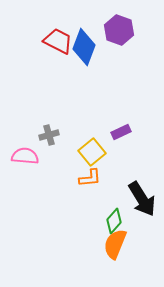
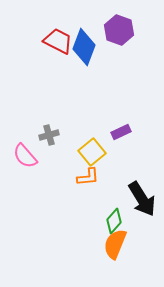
pink semicircle: rotated 136 degrees counterclockwise
orange L-shape: moved 2 px left, 1 px up
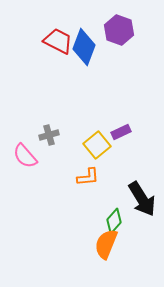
yellow square: moved 5 px right, 7 px up
orange semicircle: moved 9 px left
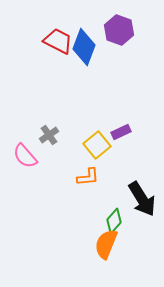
gray cross: rotated 18 degrees counterclockwise
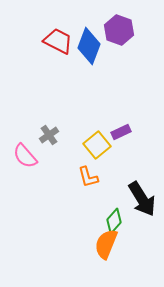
blue diamond: moved 5 px right, 1 px up
orange L-shape: rotated 80 degrees clockwise
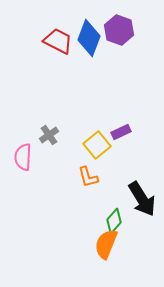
blue diamond: moved 8 px up
pink semicircle: moved 2 px left, 1 px down; rotated 44 degrees clockwise
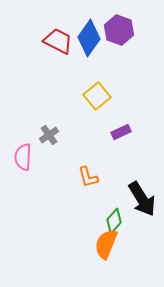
blue diamond: rotated 15 degrees clockwise
yellow square: moved 49 px up
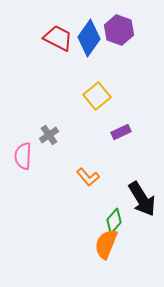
red trapezoid: moved 3 px up
pink semicircle: moved 1 px up
orange L-shape: rotated 25 degrees counterclockwise
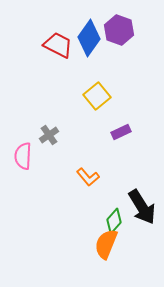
red trapezoid: moved 7 px down
black arrow: moved 8 px down
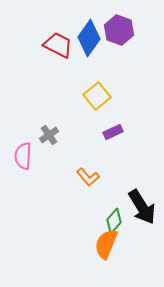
purple rectangle: moved 8 px left
